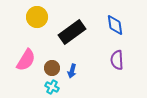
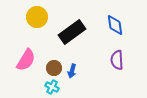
brown circle: moved 2 px right
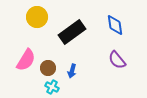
purple semicircle: rotated 36 degrees counterclockwise
brown circle: moved 6 px left
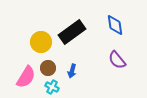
yellow circle: moved 4 px right, 25 px down
pink semicircle: moved 17 px down
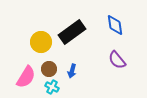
brown circle: moved 1 px right, 1 px down
